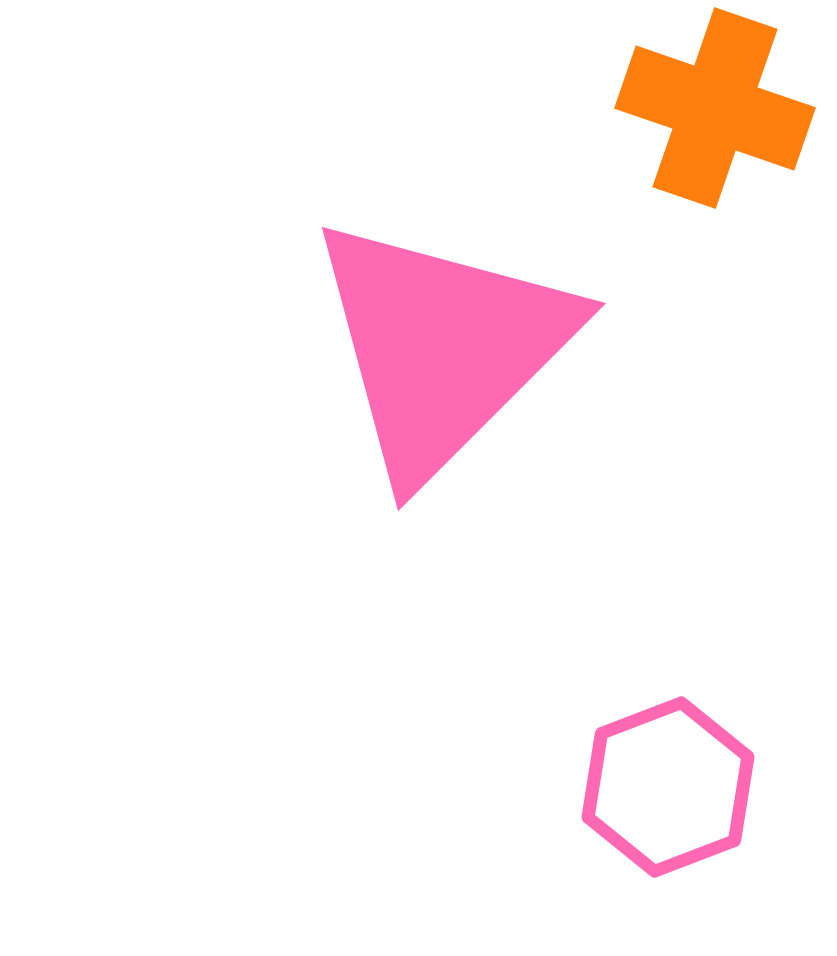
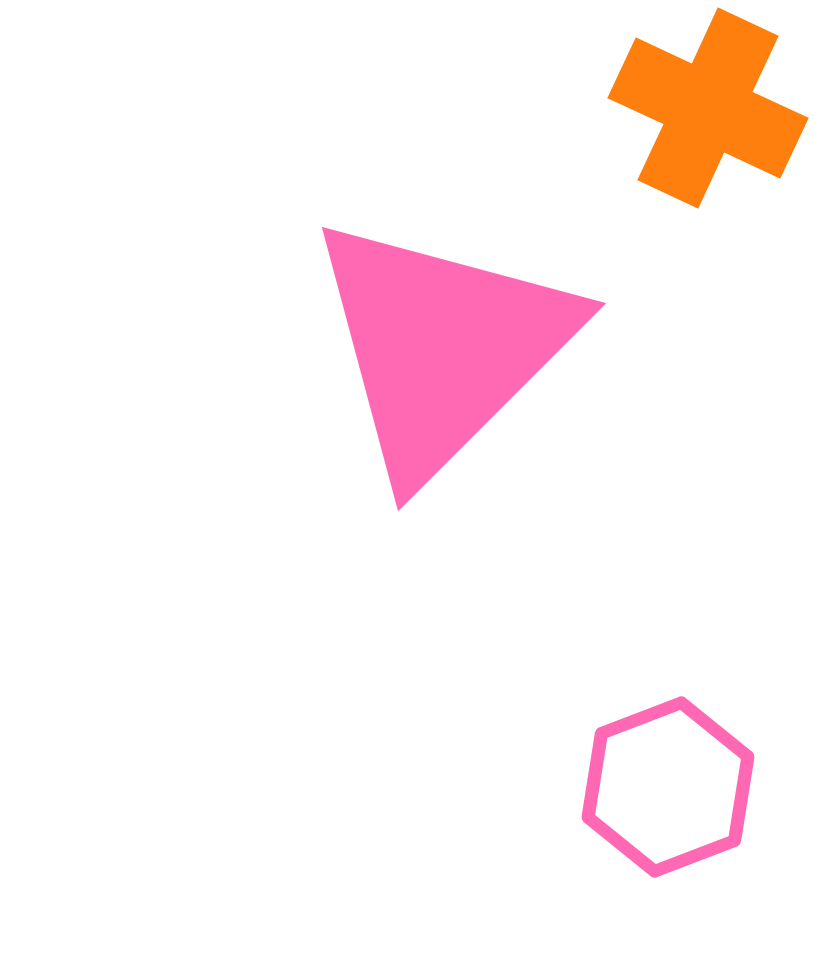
orange cross: moved 7 px left; rotated 6 degrees clockwise
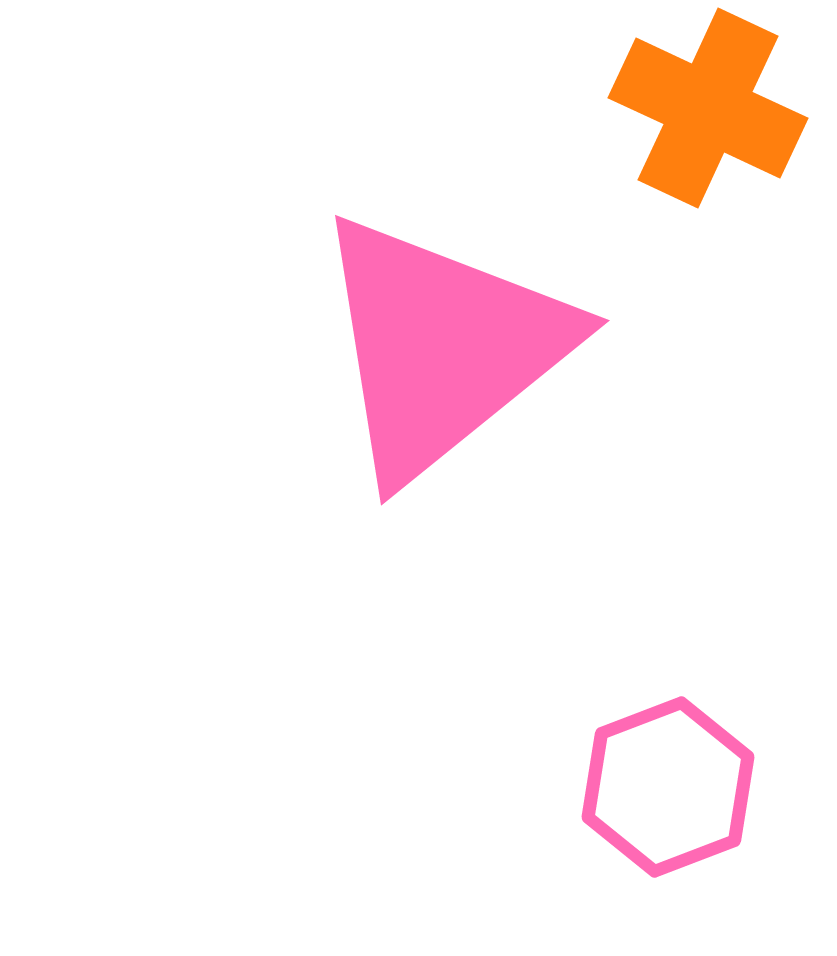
pink triangle: rotated 6 degrees clockwise
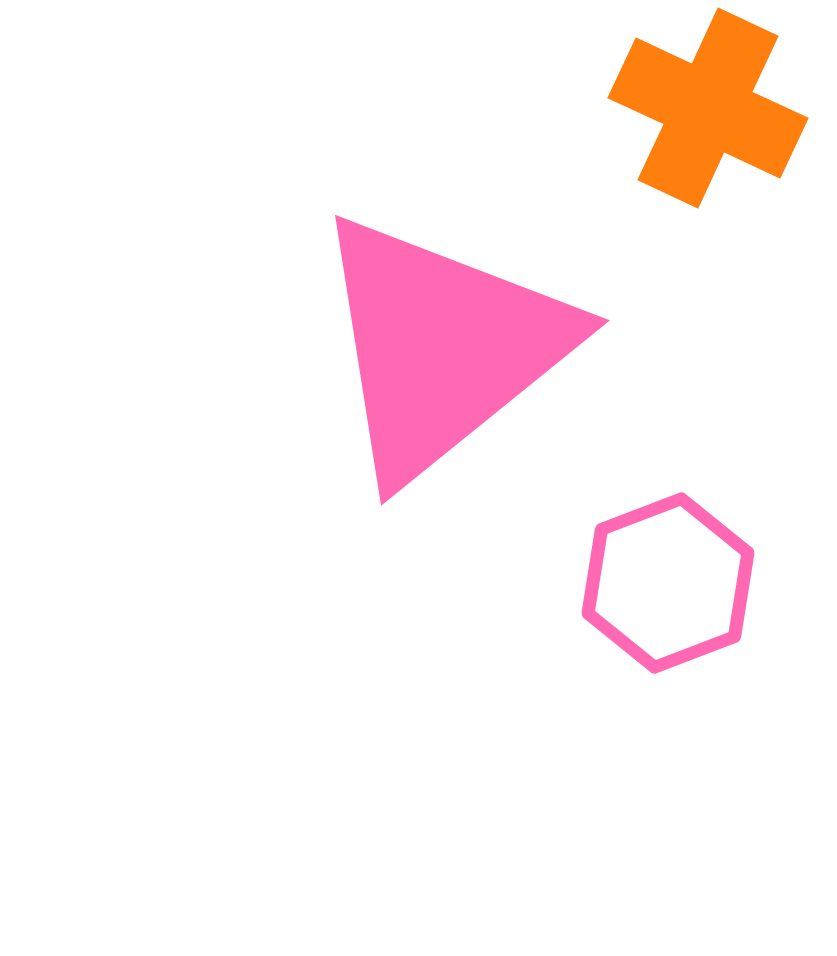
pink hexagon: moved 204 px up
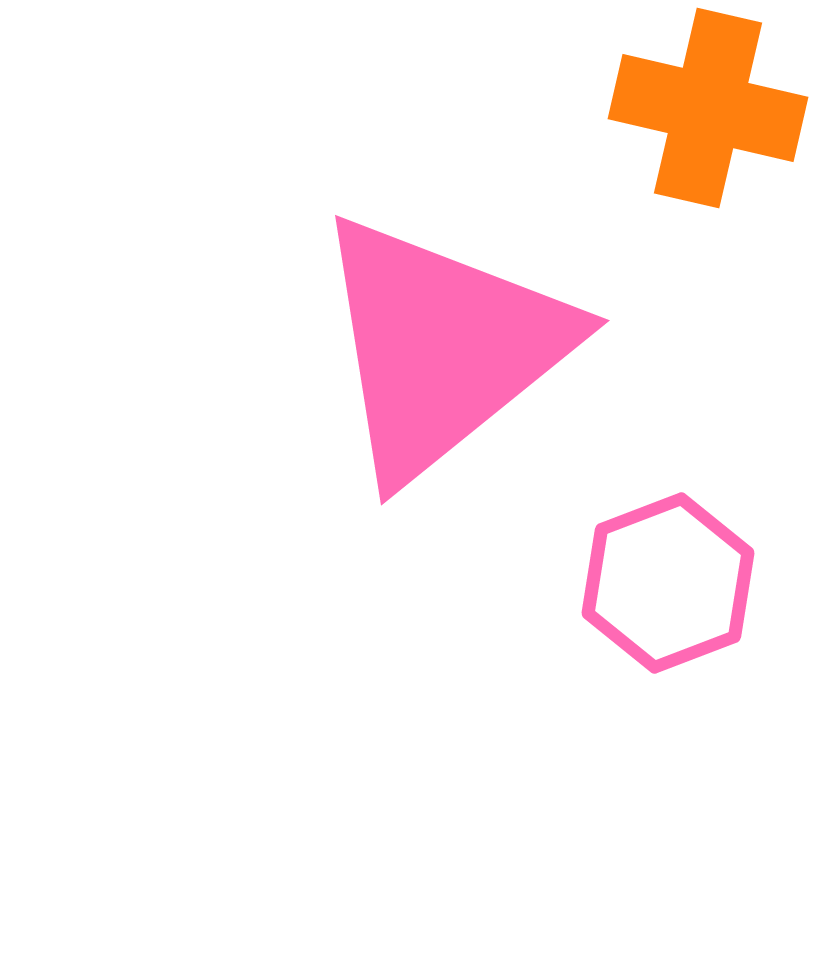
orange cross: rotated 12 degrees counterclockwise
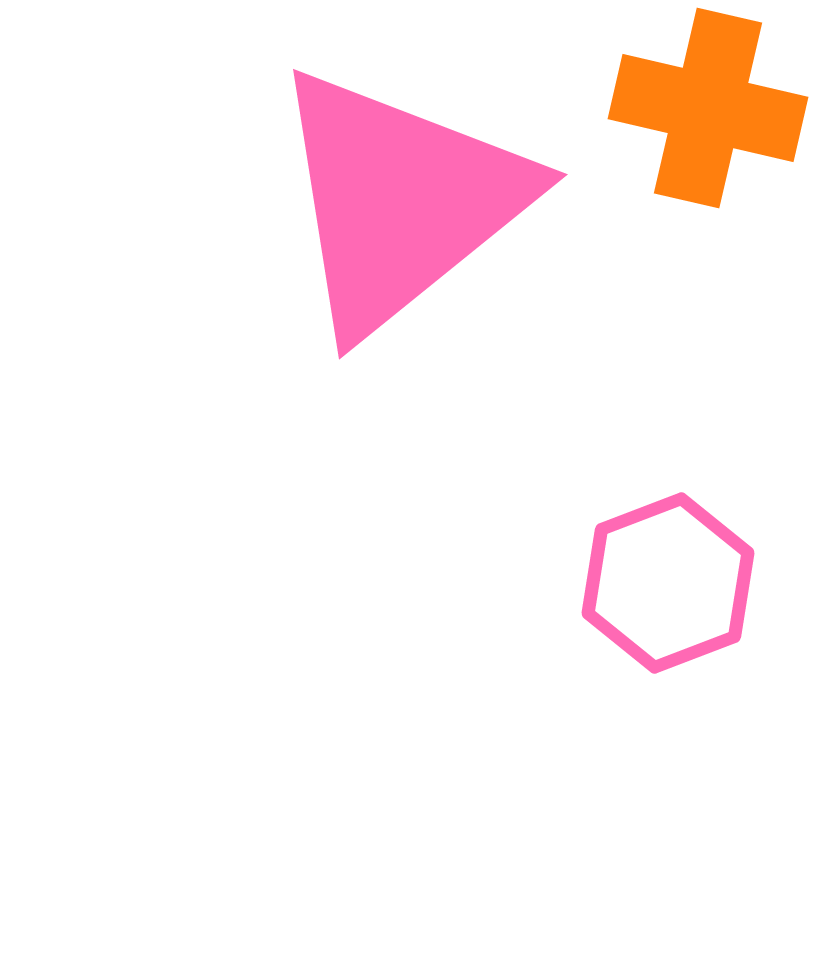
pink triangle: moved 42 px left, 146 px up
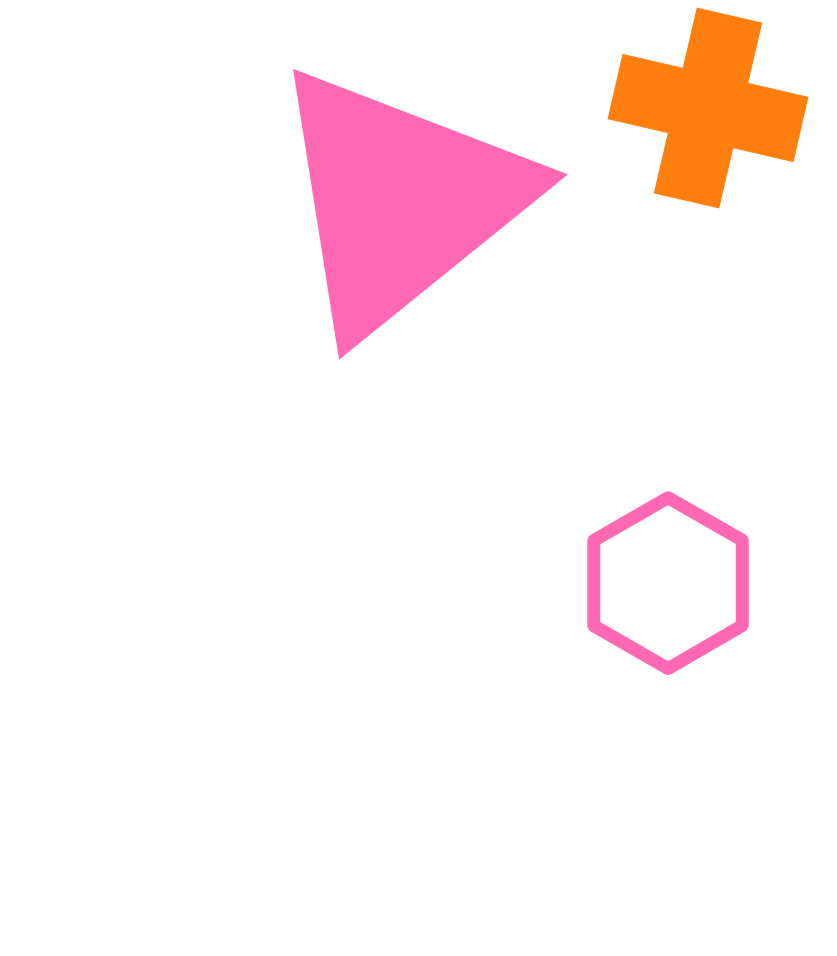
pink hexagon: rotated 9 degrees counterclockwise
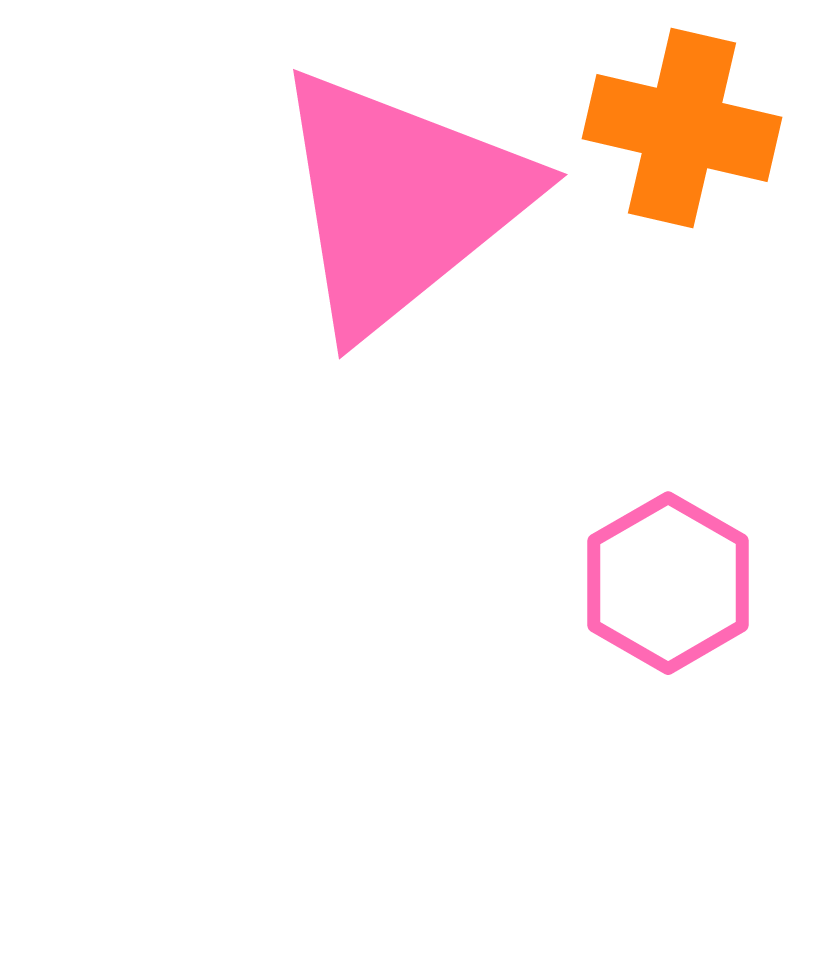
orange cross: moved 26 px left, 20 px down
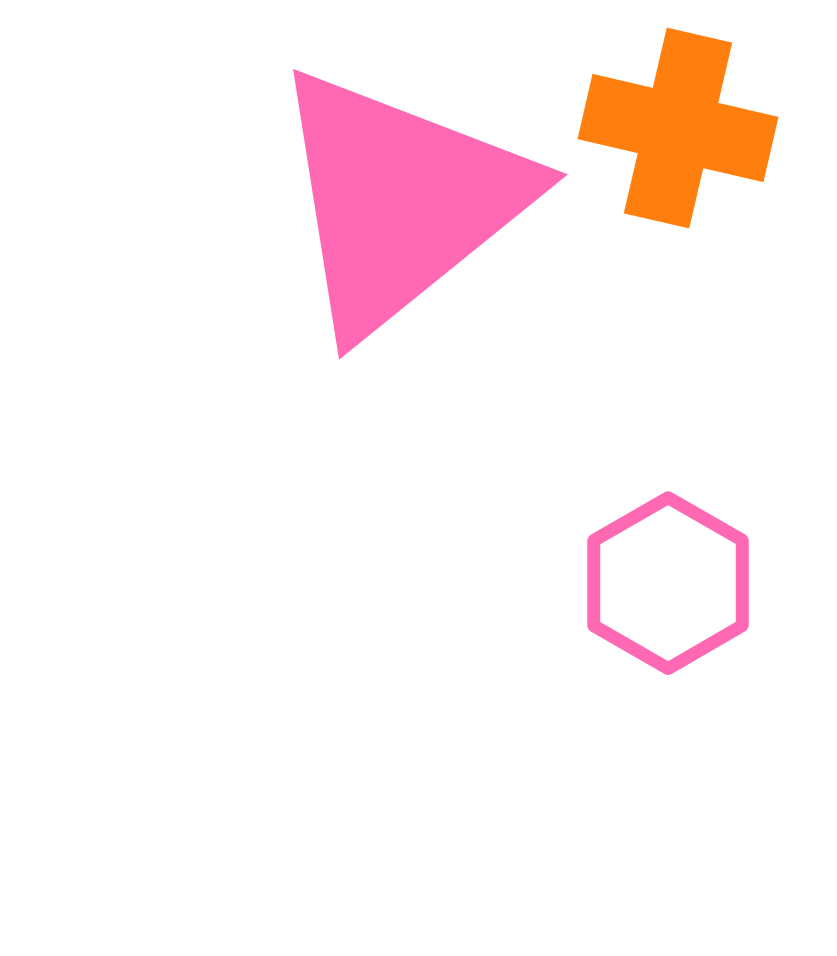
orange cross: moved 4 px left
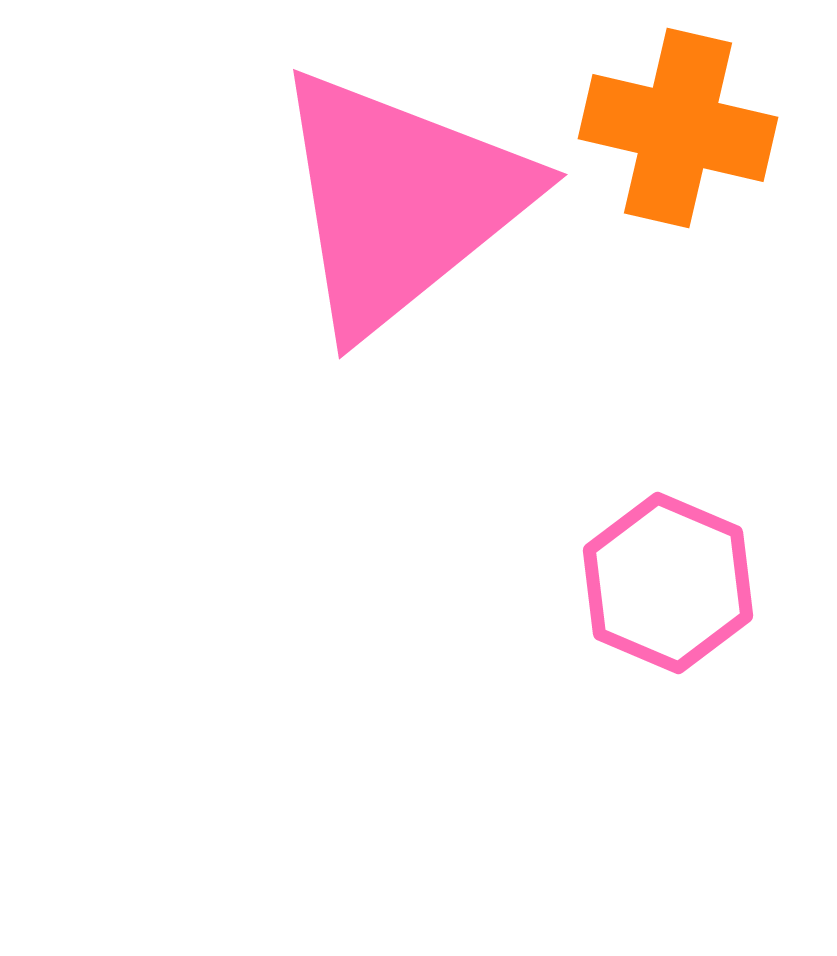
pink hexagon: rotated 7 degrees counterclockwise
